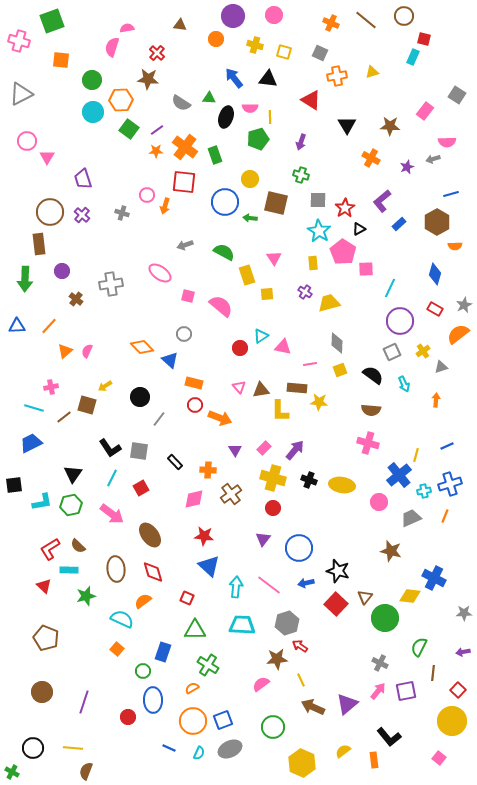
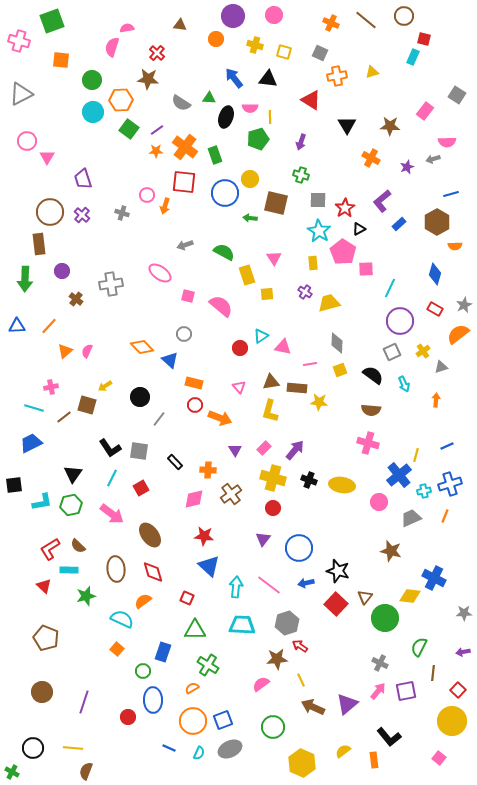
blue circle at (225, 202): moved 9 px up
brown triangle at (261, 390): moved 10 px right, 8 px up
yellow L-shape at (280, 411): moved 10 px left; rotated 15 degrees clockwise
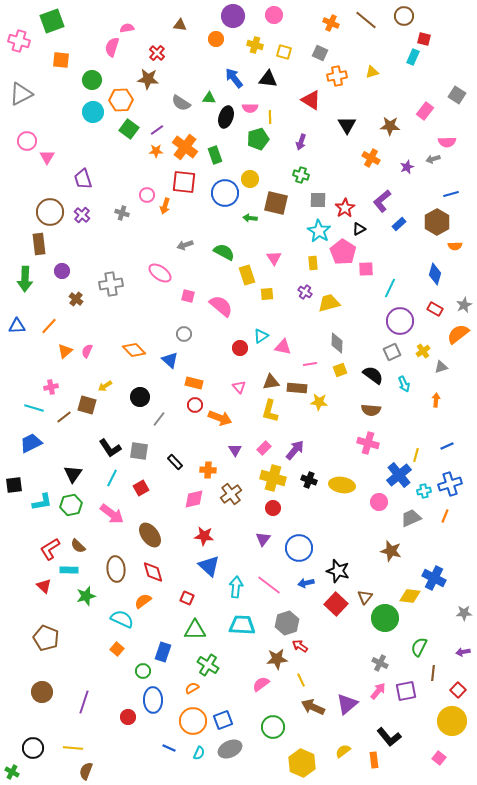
orange diamond at (142, 347): moved 8 px left, 3 px down
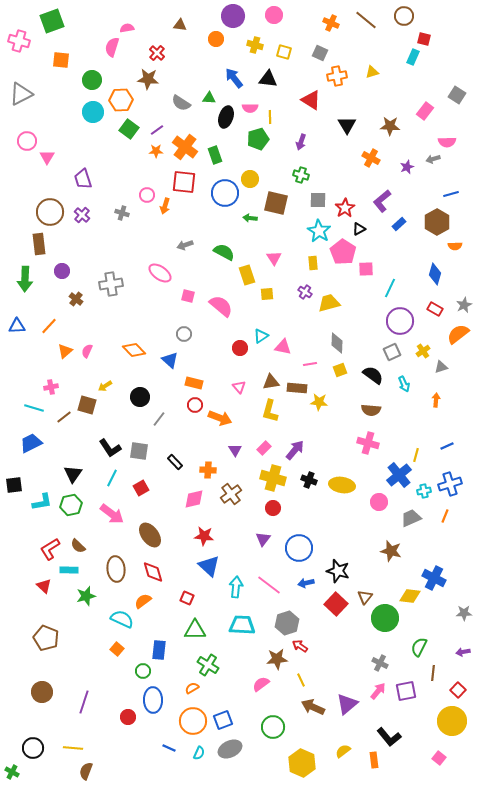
blue rectangle at (163, 652): moved 4 px left, 2 px up; rotated 12 degrees counterclockwise
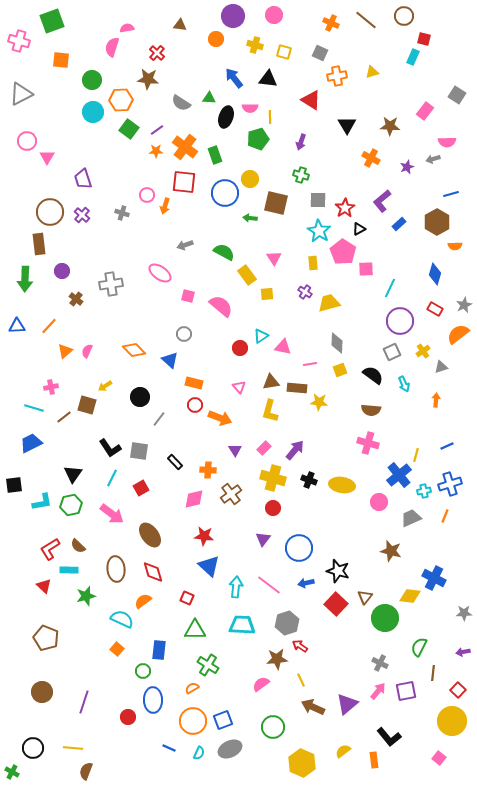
yellow rectangle at (247, 275): rotated 18 degrees counterclockwise
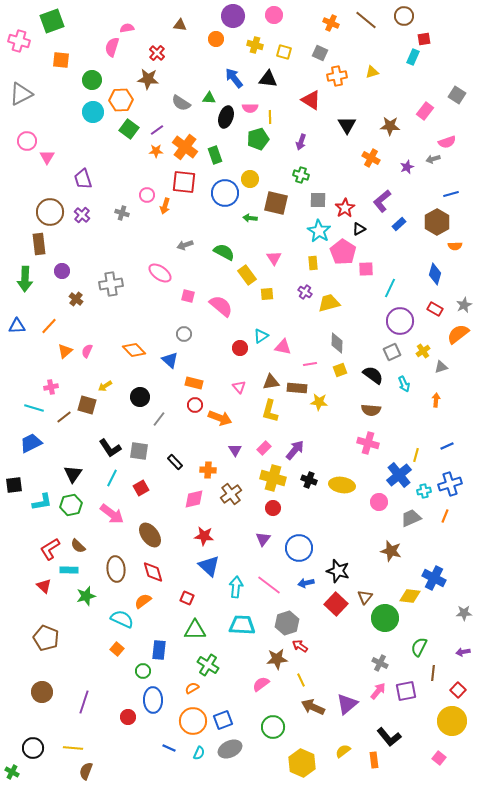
red square at (424, 39): rotated 24 degrees counterclockwise
pink semicircle at (447, 142): rotated 18 degrees counterclockwise
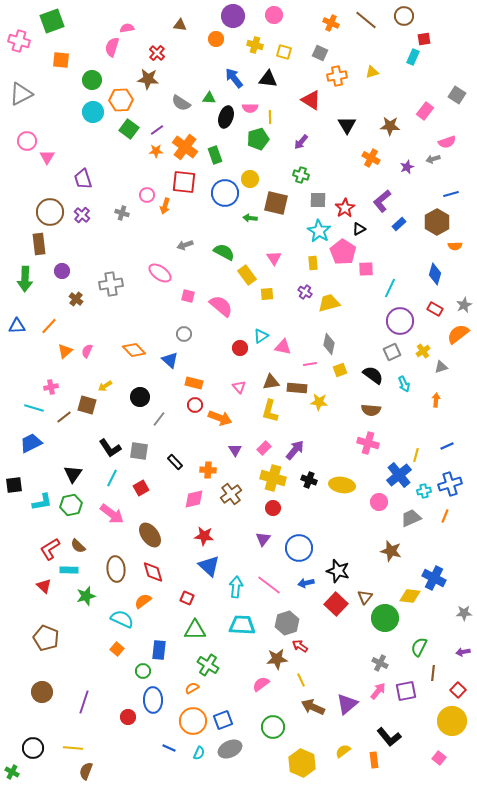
purple arrow at (301, 142): rotated 21 degrees clockwise
gray diamond at (337, 343): moved 8 px left, 1 px down; rotated 10 degrees clockwise
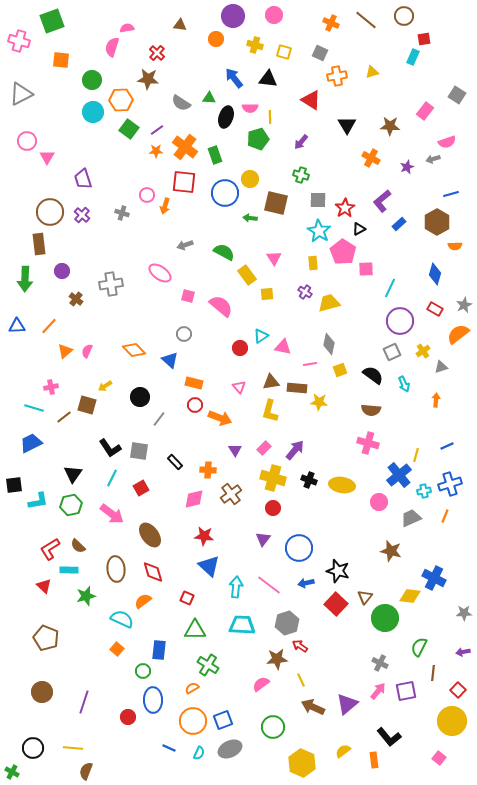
cyan L-shape at (42, 502): moved 4 px left, 1 px up
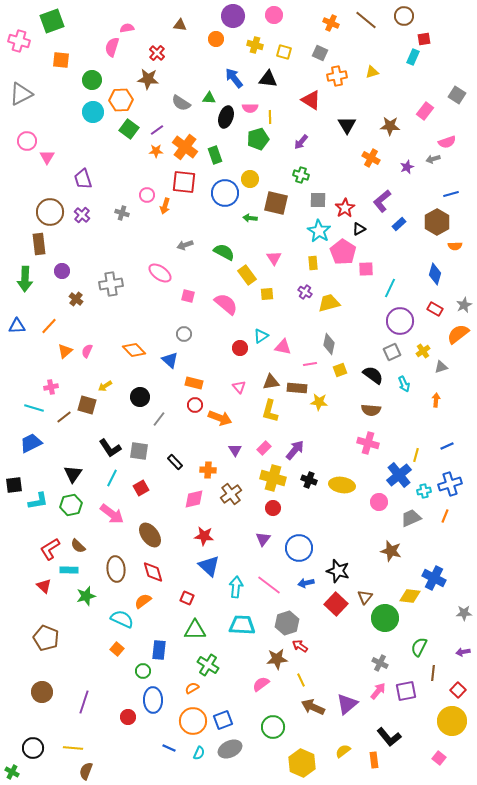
pink semicircle at (221, 306): moved 5 px right, 2 px up
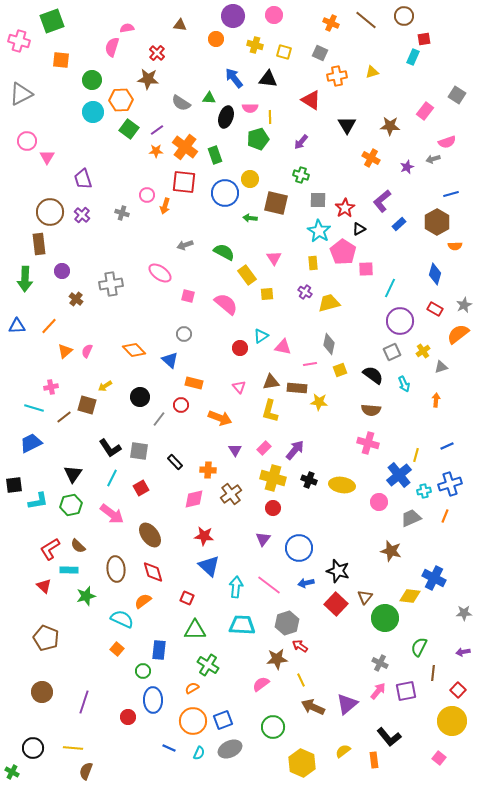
red circle at (195, 405): moved 14 px left
